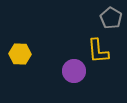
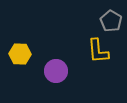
gray pentagon: moved 3 px down
purple circle: moved 18 px left
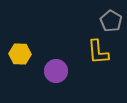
yellow L-shape: moved 1 px down
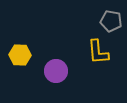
gray pentagon: rotated 20 degrees counterclockwise
yellow hexagon: moved 1 px down
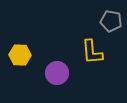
yellow L-shape: moved 6 px left
purple circle: moved 1 px right, 2 px down
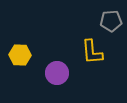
gray pentagon: rotated 15 degrees counterclockwise
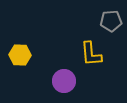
yellow L-shape: moved 1 px left, 2 px down
purple circle: moved 7 px right, 8 px down
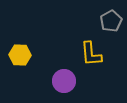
gray pentagon: rotated 25 degrees counterclockwise
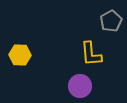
purple circle: moved 16 px right, 5 px down
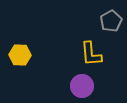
purple circle: moved 2 px right
